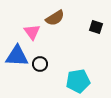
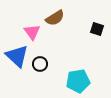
black square: moved 1 px right, 2 px down
blue triangle: rotated 40 degrees clockwise
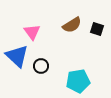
brown semicircle: moved 17 px right, 7 px down
black circle: moved 1 px right, 2 px down
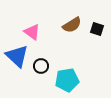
pink triangle: rotated 18 degrees counterclockwise
cyan pentagon: moved 11 px left, 1 px up
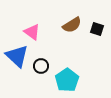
cyan pentagon: rotated 25 degrees counterclockwise
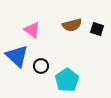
brown semicircle: rotated 18 degrees clockwise
pink triangle: moved 2 px up
